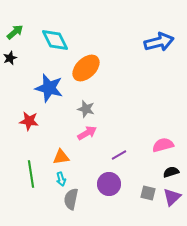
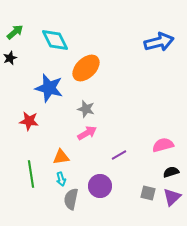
purple circle: moved 9 px left, 2 px down
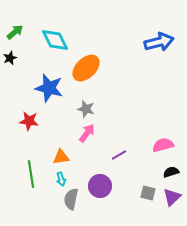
pink arrow: rotated 24 degrees counterclockwise
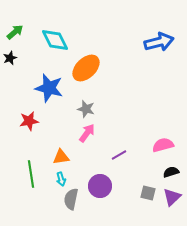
red star: rotated 18 degrees counterclockwise
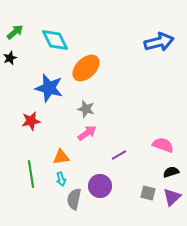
red star: moved 2 px right
pink arrow: rotated 18 degrees clockwise
pink semicircle: rotated 35 degrees clockwise
gray semicircle: moved 3 px right
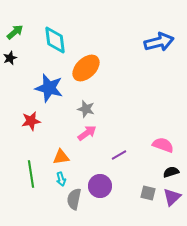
cyan diamond: rotated 20 degrees clockwise
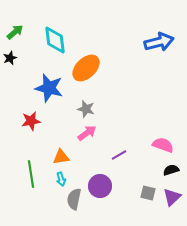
black semicircle: moved 2 px up
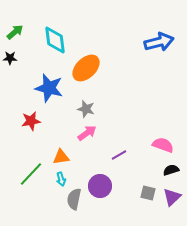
black star: rotated 24 degrees clockwise
green line: rotated 52 degrees clockwise
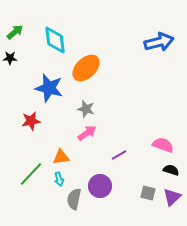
black semicircle: rotated 35 degrees clockwise
cyan arrow: moved 2 px left
